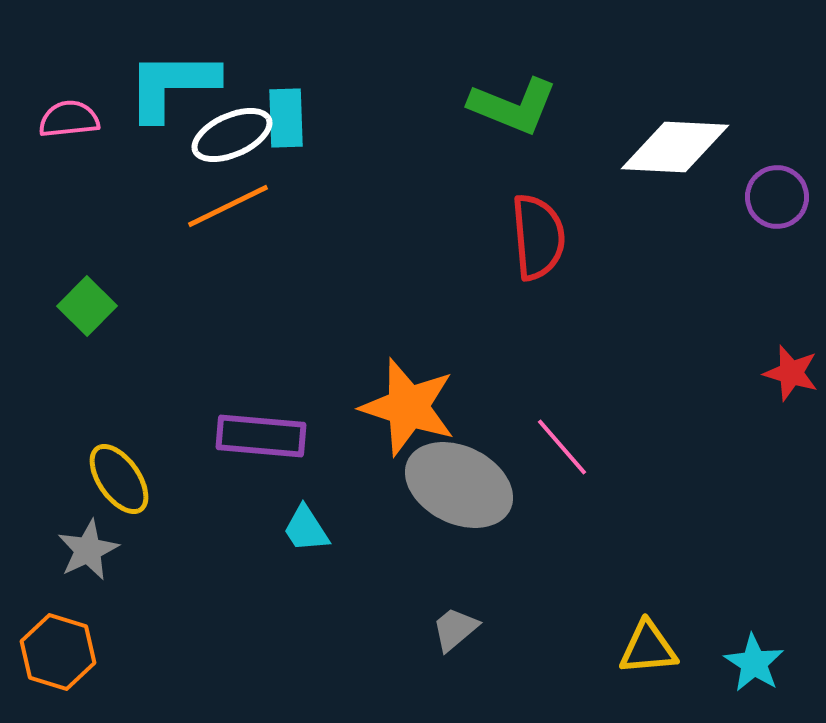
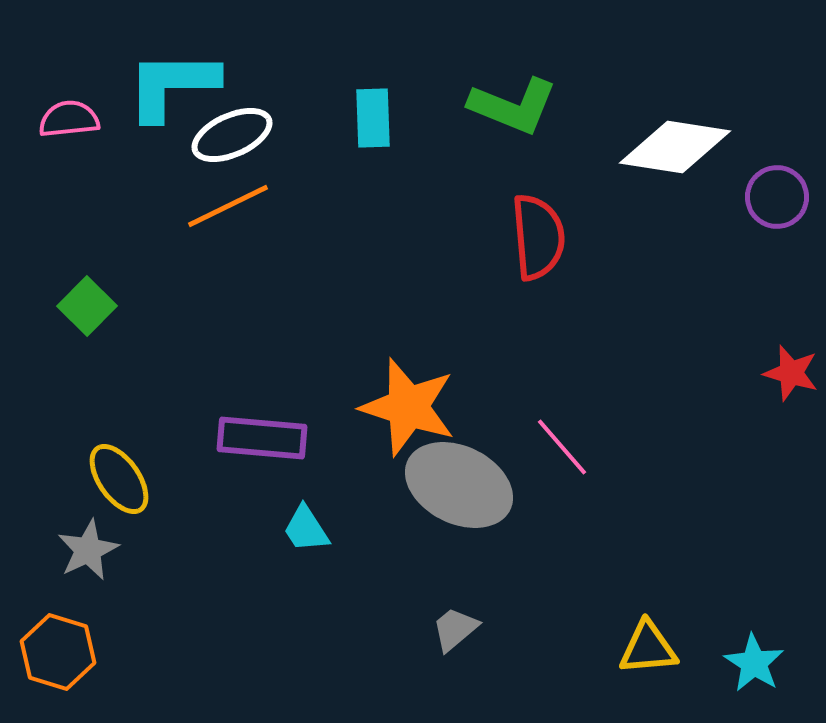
cyan rectangle: moved 87 px right
white diamond: rotated 6 degrees clockwise
purple rectangle: moved 1 px right, 2 px down
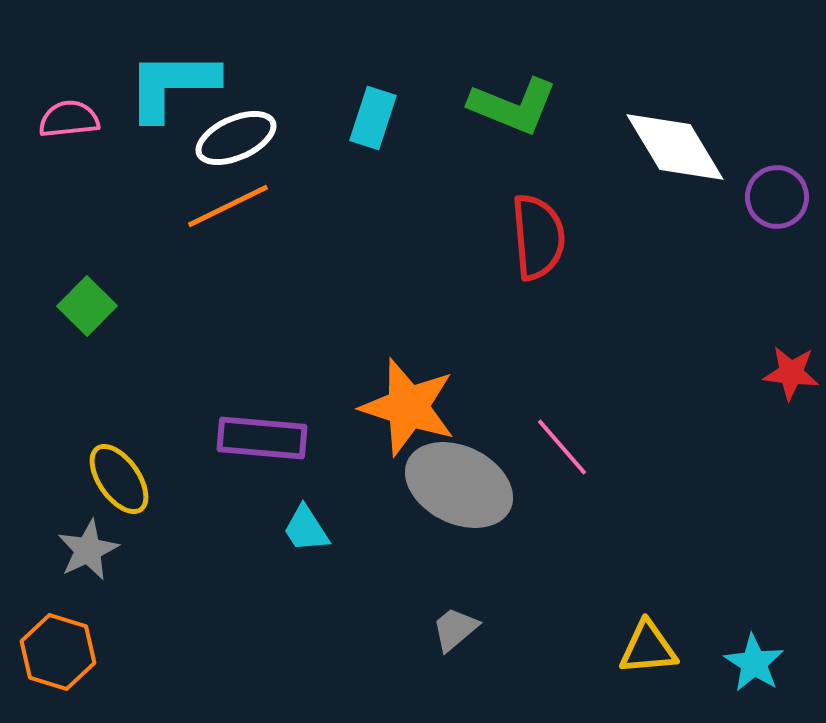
cyan rectangle: rotated 20 degrees clockwise
white ellipse: moved 4 px right, 3 px down
white diamond: rotated 50 degrees clockwise
red star: rotated 10 degrees counterclockwise
